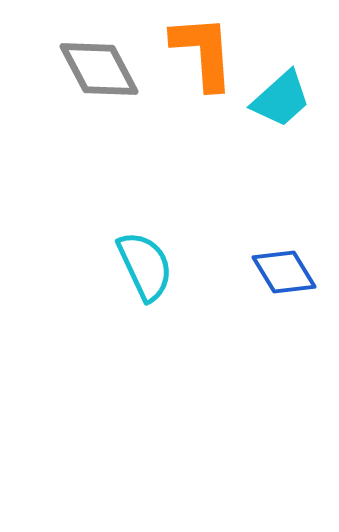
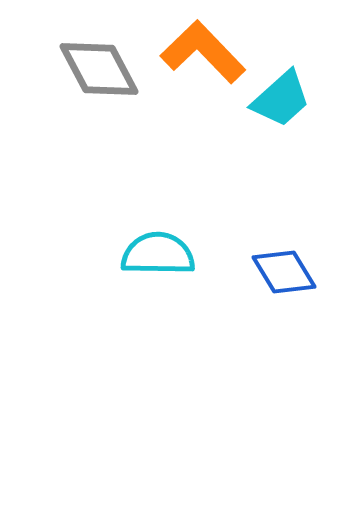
orange L-shape: rotated 40 degrees counterclockwise
cyan semicircle: moved 13 px right, 12 px up; rotated 64 degrees counterclockwise
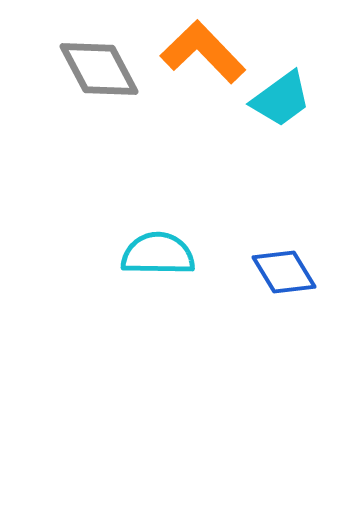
cyan trapezoid: rotated 6 degrees clockwise
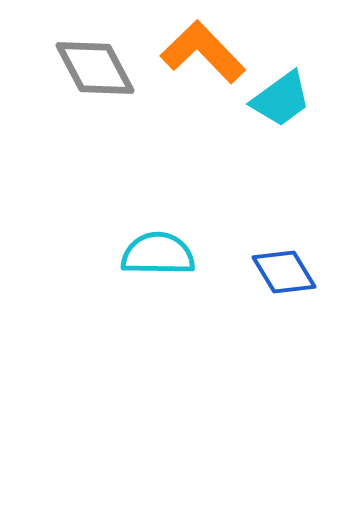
gray diamond: moved 4 px left, 1 px up
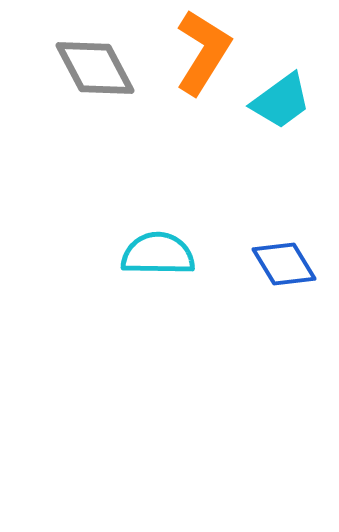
orange L-shape: rotated 76 degrees clockwise
cyan trapezoid: moved 2 px down
blue diamond: moved 8 px up
